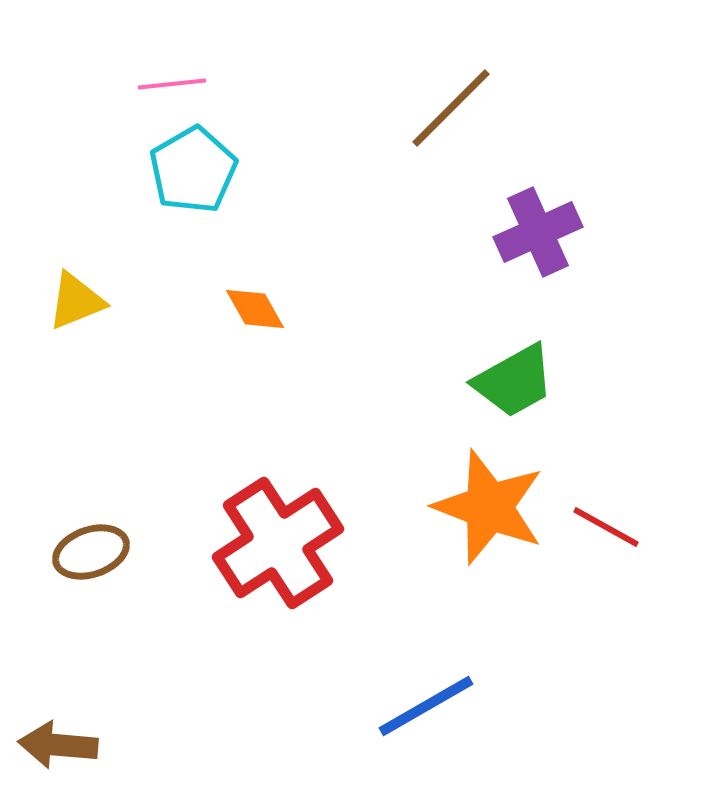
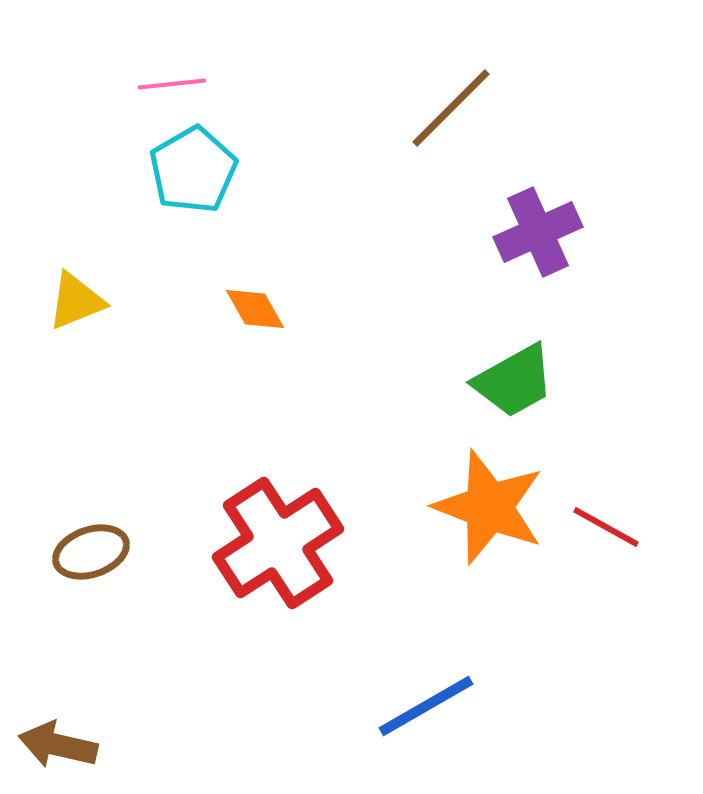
brown arrow: rotated 8 degrees clockwise
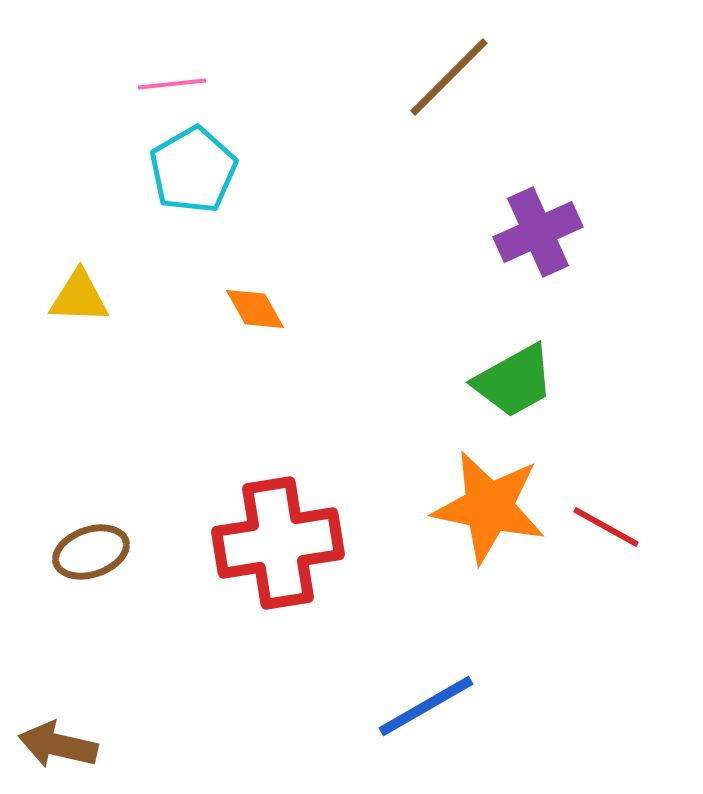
brown line: moved 2 px left, 31 px up
yellow triangle: moved 3 px right, 4 px up; rotated 24 degrees clockwise
orange star: rotated 9 degrees counterclockwise
red cross: rotated 24 degrees clockwise
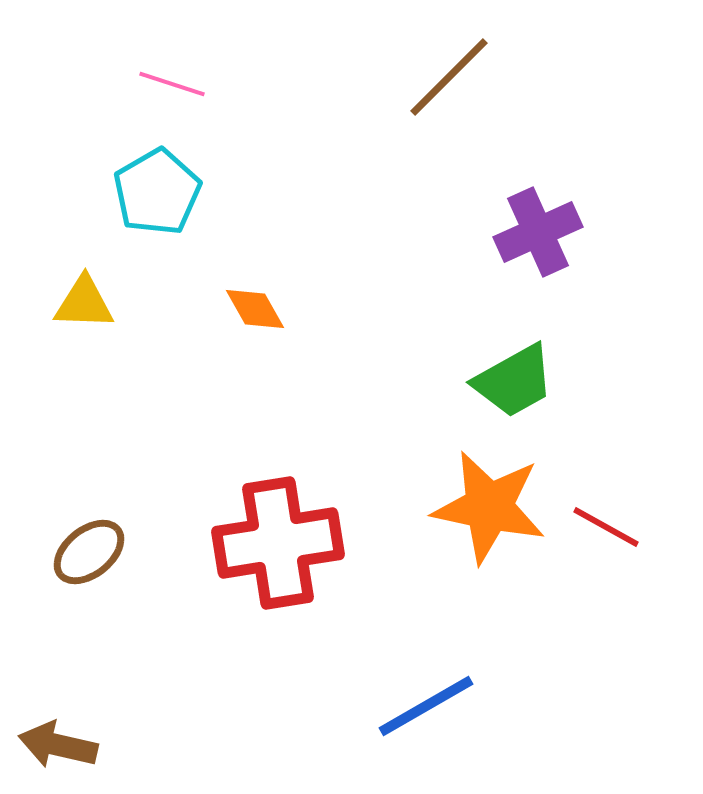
pink line: rotated 24 degrees clockwise
cyan pentagon: moved 36 px left, 22 px down
yellow triangle: moved 5 px right, 6 px down
brown ellipse: moved 2 px left; rotated 20 degrees counterclockwise
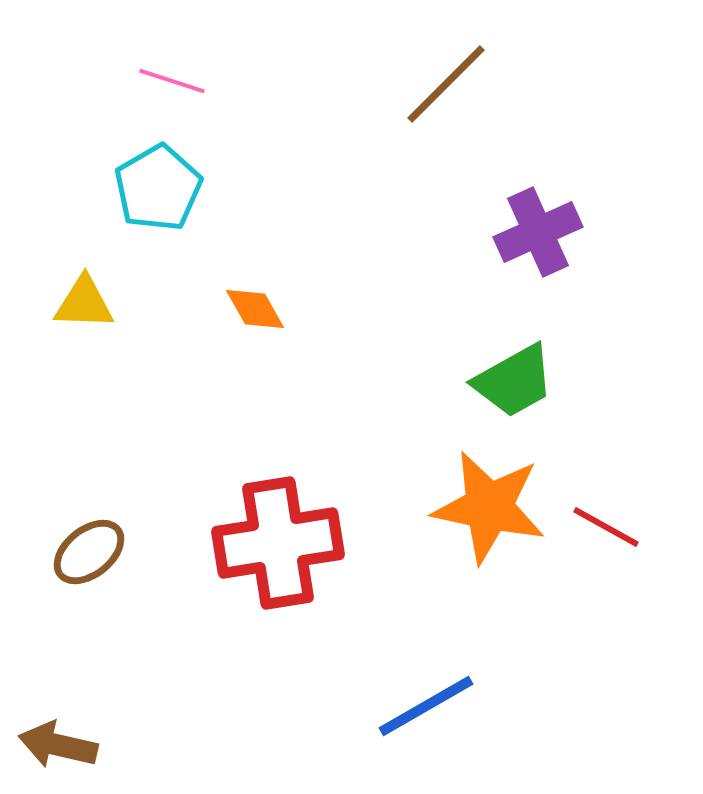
brown line: moved 3 px left, 7 px down
pink line: moved 3 px up
cyan pentagon: moved 1 px right, 4 px up
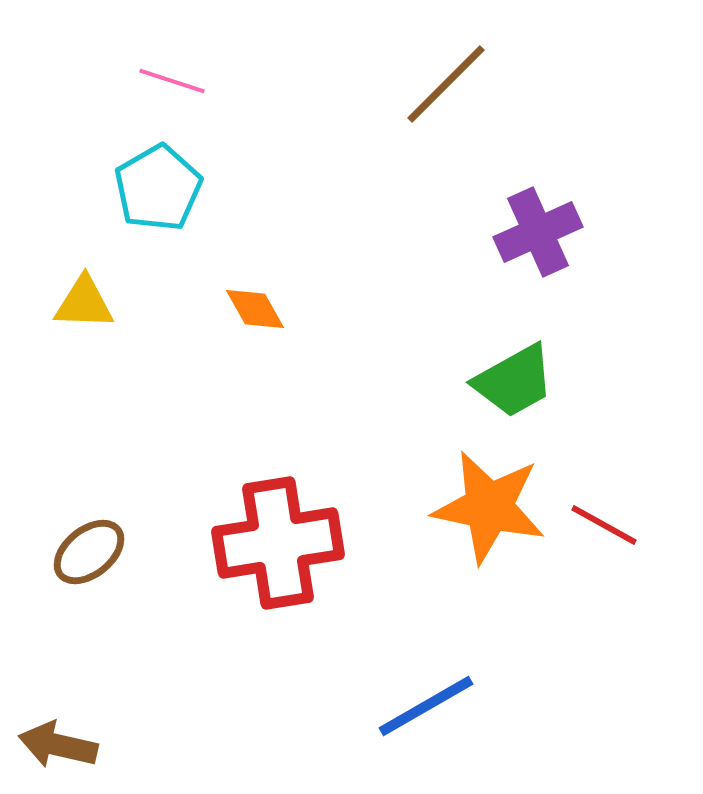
red line: moved 2 px left, 2 px up
